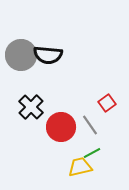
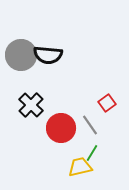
black cross: moved 2 px up
red circle: moved 1 px down
green line: rotated 30 degrees counterclockwise
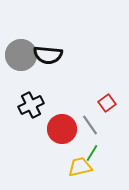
black cross: rotated 20 degrees clockwise
red circle: moved 1 px right, 1 px down
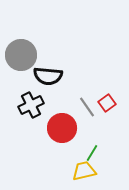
black semicircle: moved 21 px down
gray line: moved 3 px left, 18 px up
red circle: moved 1 px up
yellow trapezoid: moved 4 px right, 4 px down
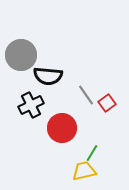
gray line: moved 1 px left, 12 px up
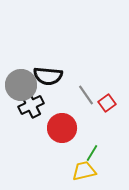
gray circle: moved 30 px down
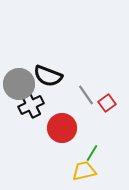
black semicircle: rotated 16 degrees clockwise
gray circle: moved 2 px left, 1 px up
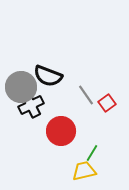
gray circle: moved 2 px right, 3 px down
red circle: moved 1 px left, 3 px down
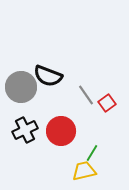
black cross: moved 6 px left, 25 px down
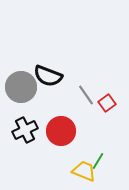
green line: moved 6 px right, 8 px down
yellow trapezoid: rotated 35 degrees clockwise
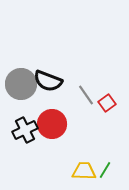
black semicircle: moved 5 px down
gray circle: moved 3 px up
red circle: moved 9 px left, 7 px up
green line: moved 7 px right, 9 px down
yellow trapezoid: rotated 20 degrees counterclockwise
